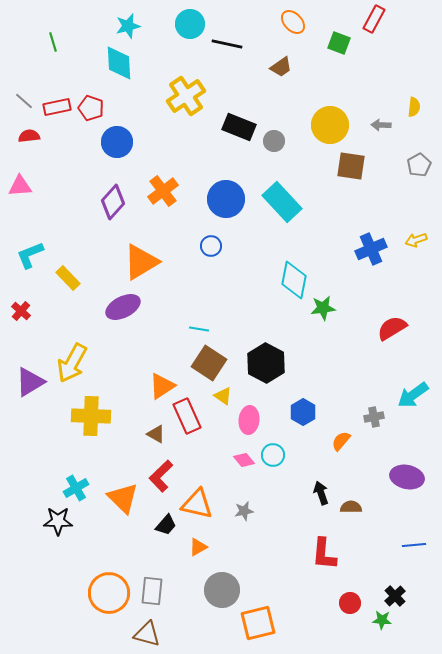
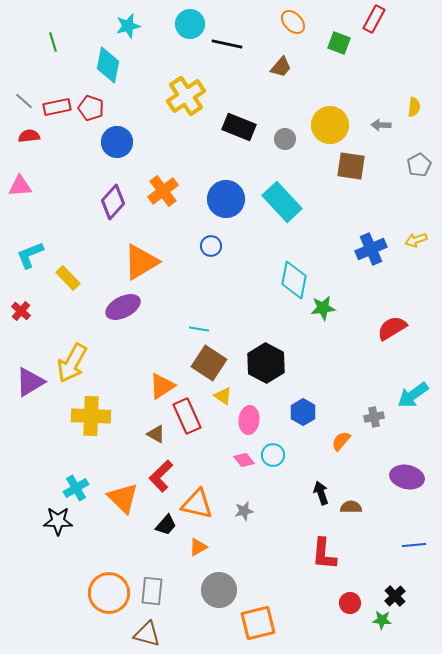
cyan diamond at (119, 63): moved 11 px left, 2 px down; rotated 15 degrees clockwise
brown trapezoid at (281, 67): rotated 15 degrees counterclockwise
gray circle at (274, 141): moved 11 px right, 2 px up
gray circle at (222, 590): moved 3 px left
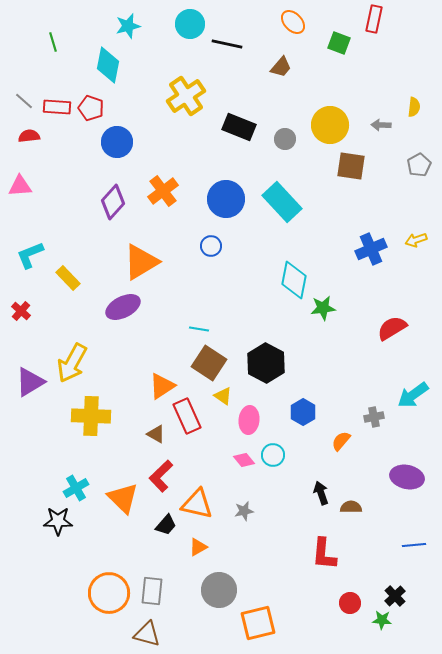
red rectangle at (374, 19): rotated 16 degrees counterclockwise
red rectangle at (57, 107): rotated 16 degrees clockwise
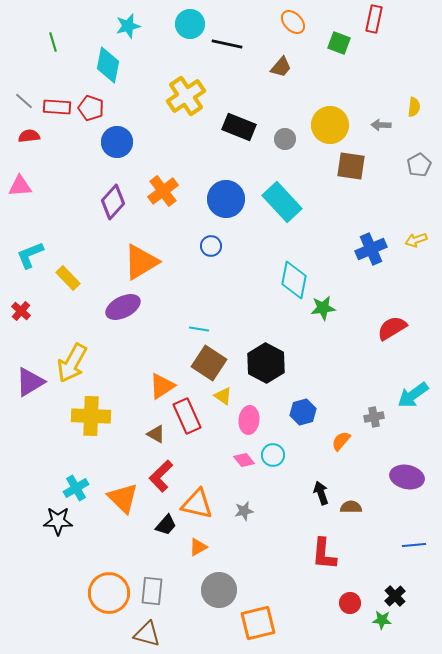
blue hexagon at (303, 412): rotated 15 degrees clockwise
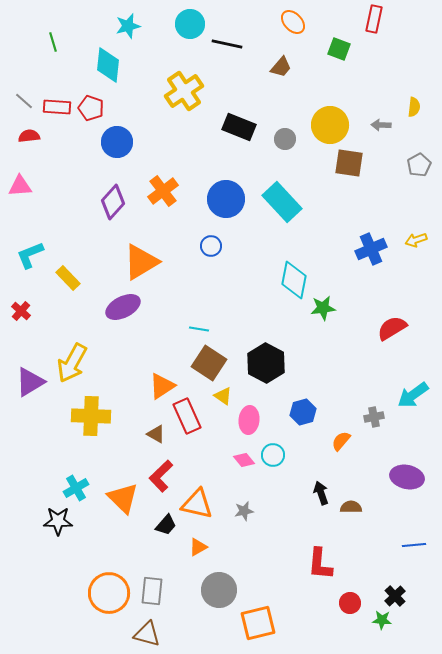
green square at (339, 43): moved 6 px down
cyan diamond at (108, 65): rotated 6 degrees counterclockwise
yellow cross at (186, 96): moved 2 px left, 5 px up
brown square at (351, 166): moved 2 px left, 3 px up
red L-shape at (324, 554): moved 4 px left, 10 px down
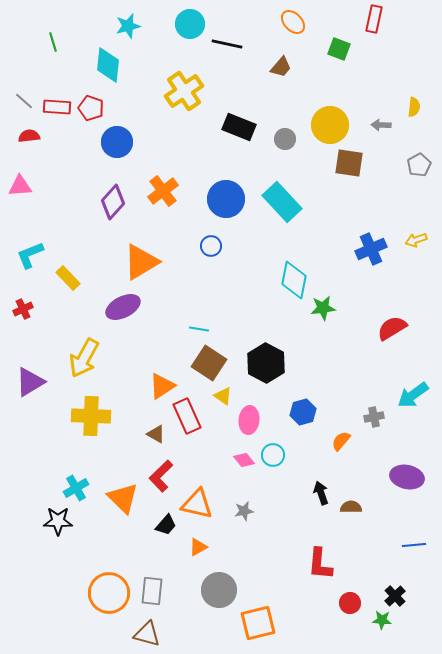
red cross at (21, 311): moved 2 px right, 2 px up; rotated 24 degrees clockwise
yellow arrow at (72, 363): moved 12 px right, 5 px up
